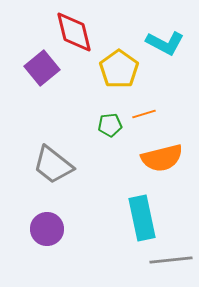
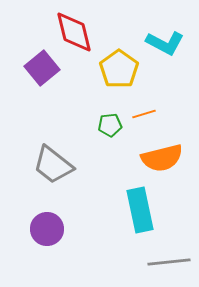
cyan rectangle: moved 2 px left, 8 px up
gray line: moved 2 px left, 2 px down
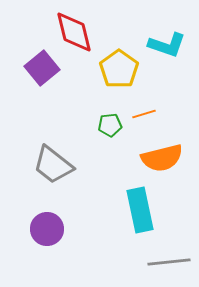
cyan L-shape: moved 2 px right, 2 px down; rotated 9 degrees counterclockwise
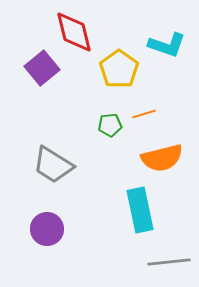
gray trapezoid: rotated 6 degrees counterclockwise
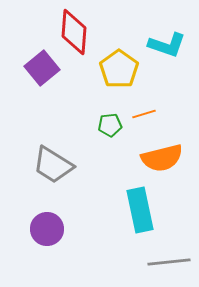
red diamond: rotated 18 degrees clockwise
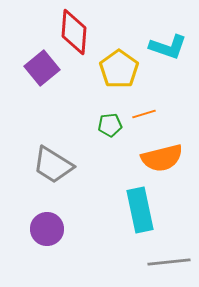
cyan L-shape: moved 1 px right, 2 px down
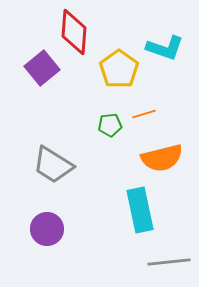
cyan L-shape: moved 3 px left, 1 px down
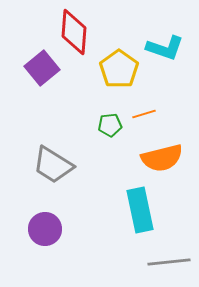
purple circle: moved 2 px left
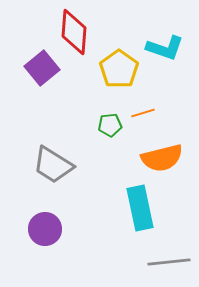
orange line: moved 1 px left, 1 px up
cyan rectangle: moved 2 px up
